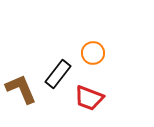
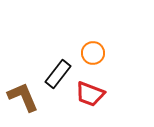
brown L-shape: moved 2 px right, 8 px down
red trapezoid: moved 1 px right, 4 px up
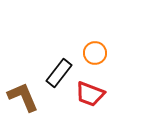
orange circle: moved 2 px right
black rectangle: moved 1 px right, 1 px up
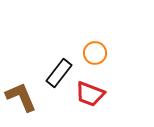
brown L-shape: moved 2 px left
